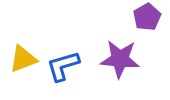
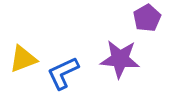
purple pentagon: moved 1 px down
blue L-shape: moved 7 px down; rotated 9 degrees counterclockwise
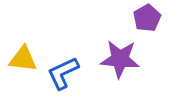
yellow triangle: rotated 28 degrees clockwise
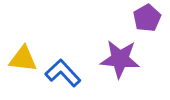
blue L-shape: rotated 72 degrees clockwise
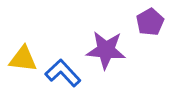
purple pentagon: moved 3 px right, 4 px down
purple star: moved 14 px left, 9 px up
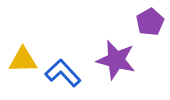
purple star: moved 10 px right, 10 px down; rotated 9 degrees clockwise
yellow triangle: moved 1 px down; rotated 8 degrees counterclockwise
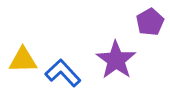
purple star: rotated 21 degrees clockwise
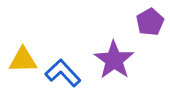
purple star: moved 2 px left
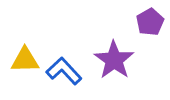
yellow triangle: moved 2 px right
blue L-shape: moved 1 px right, 2 px up
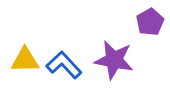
purple star: rotated 24 degrees counterclockwise
blue L-shape: moved 6 px up
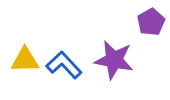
purple pentagon: moved 1 px right
